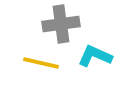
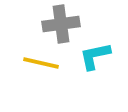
cyan L-shape: rotated 36 degrees counterclockwise
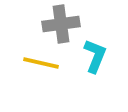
cyan L-shape: rotated 124 degrees clockwise
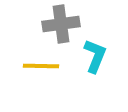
yellow line: moved 3 px down; rotated 12 degrees counterclockwise
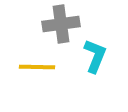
yellow line: moved 4 px left, 1 px down
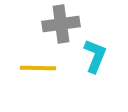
yellow line: moved 1 px right, 1 px down
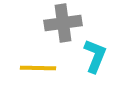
gray cross: moved 2 px right, 1 px up
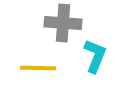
gray cross: rotated 12 degrees clockwise
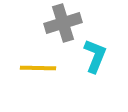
gray cross: rotated 21 degrees counterclockwise
